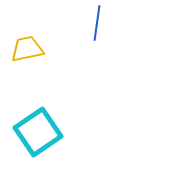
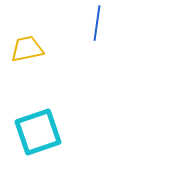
cyan square: rotated 15 degrees clockwise
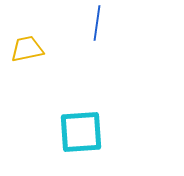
cyan square: moved 43 px right; rotated 15 degrees clockwise
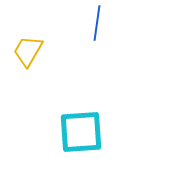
yellow trapezoid: moved 1 px right, 2 px down; rotated 48 degrees counterclockwise
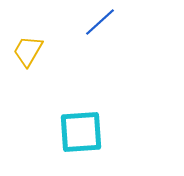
blue line: moved 3 px right, 1 px up; rotated 40 degrees clockwise
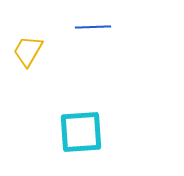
blue line: moved 7 px left, 5 px down; rotated 40 degrees clockwise
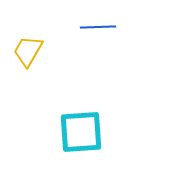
blue line: moved 5 px right
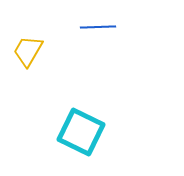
cyan square: rotated 30 degrees clockwise
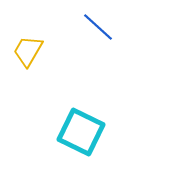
blue line: rotated 44 degrees clockwise
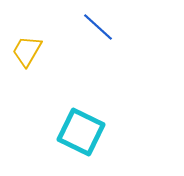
yellow trapezoid: moved 1 px left
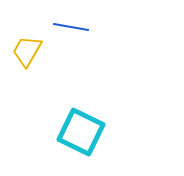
blue line: moved 27 px left; rotated 32 degrees counterclockwise
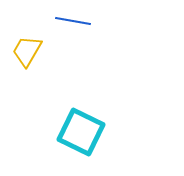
blue line: moved 2 px right, 6 px up
